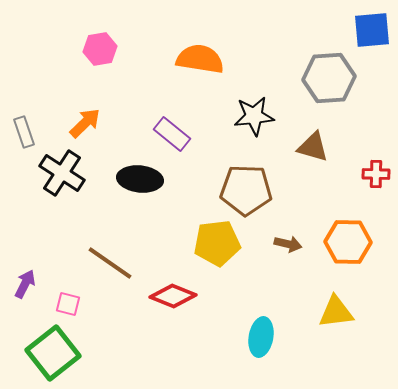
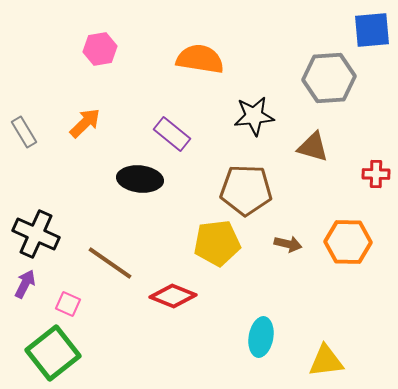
gray rectangle: rotated 12 degrees counterclockwise
black cross: moved 26 px left, 61 px down; rotated 9 degrees counterclockwise
pink square: rotated 10 degrees clockwise
yellow triangle: moved 10 px left, 49 px down
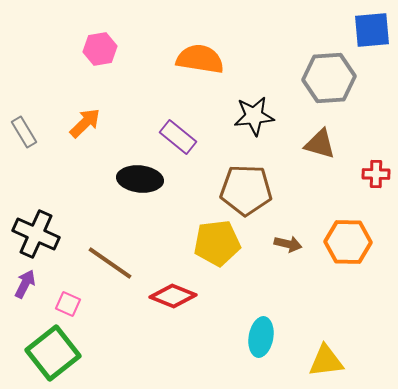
purple rectangle: moved 6 px right, 3 px down
brown triangle: moved 7 px right, 3 px up
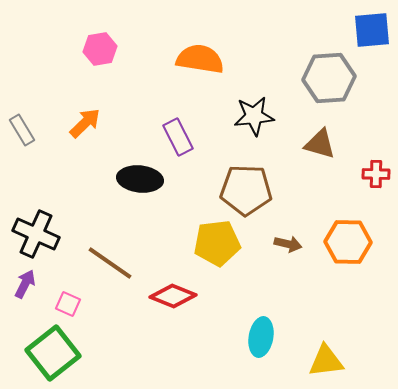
gray rectangle: moved 2 px left, 2 px up
purple rectangle: rotated 24 degrees clockwise
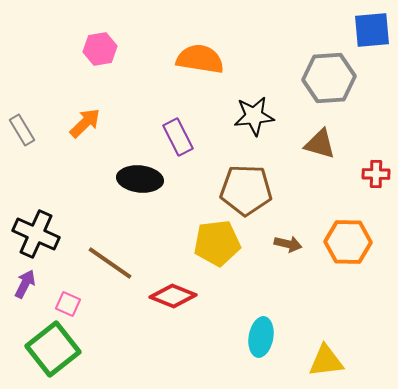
green square: moved 4 px up
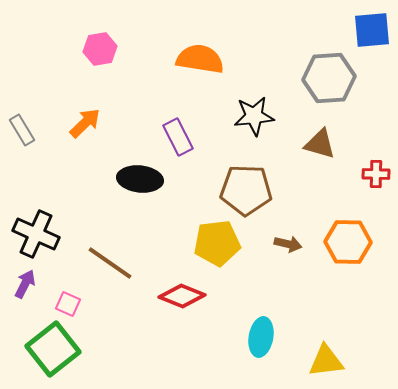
red diamond: moved 9 px right
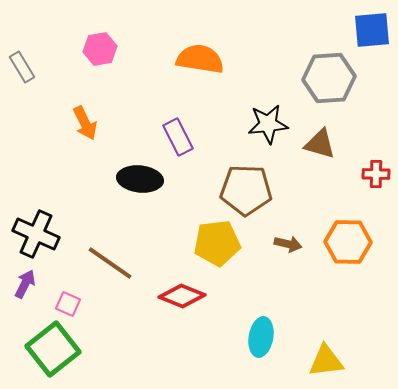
black star: moved 14 px right, 8 px down
orange arrow: rotated 108 degrees clockwise
gray rectangle: moved 63 px up
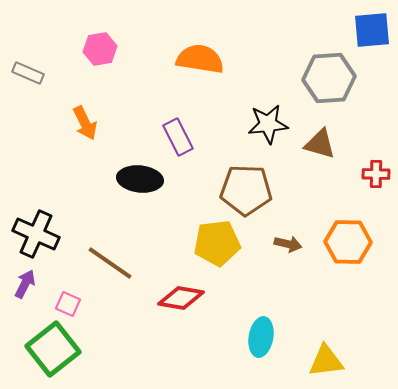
gray rectangle: moved 6 px right, 6 px down; rotated 36 degrees counterclockwise
red diamond: moved 1 px left, 2 px down; rotated 12 degrees counterclockwise
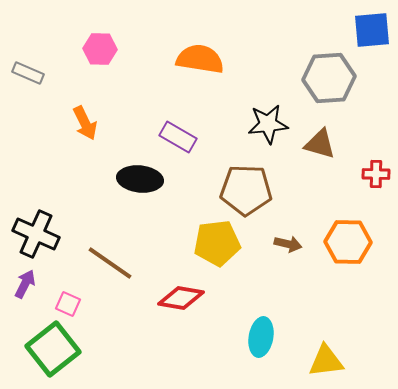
pink hexagon: rotated 12 degrees clockwise
purple rectangle: rotated 33 degrees counterclockwise
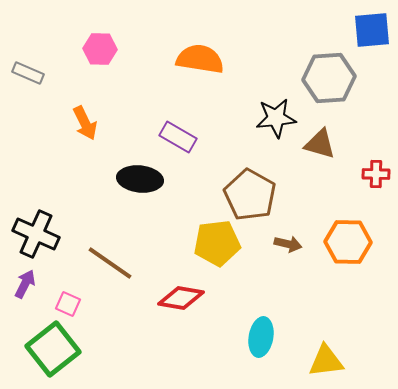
black star: moved 8 px right, 6 px up
brown pentagon: moved 4 px right, 5 px down; rotated 27 degrees clockwise
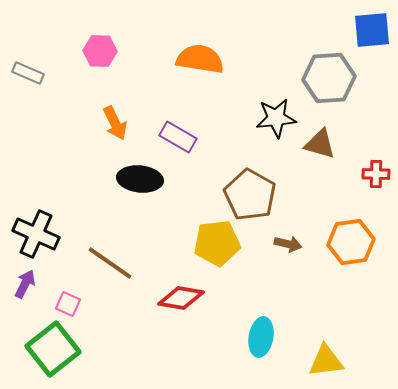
pink hexagon: moved 2 px down
orange arrow: moved 30 px right
orange hexagon: moved 3 px right; rotated 9 degrees counterclockwise
